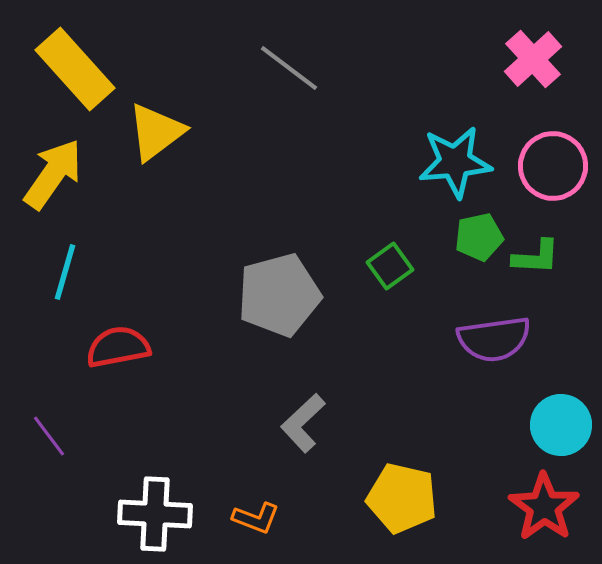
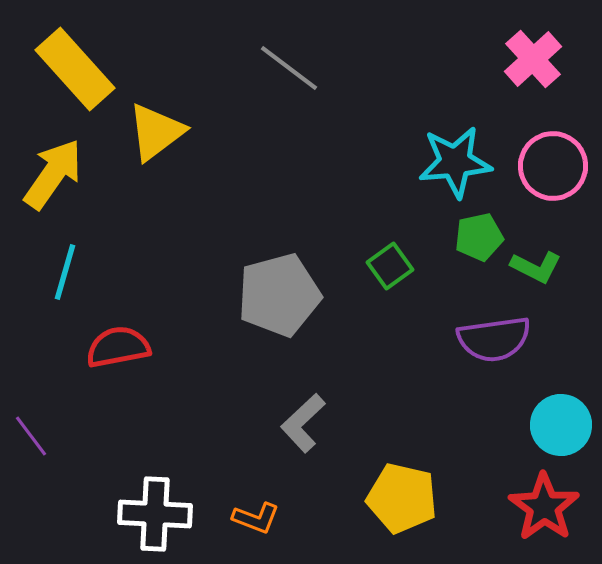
green L-shape: moved 10 px down; rotated 24 degrees clockwise
purple line: moved 18 px left
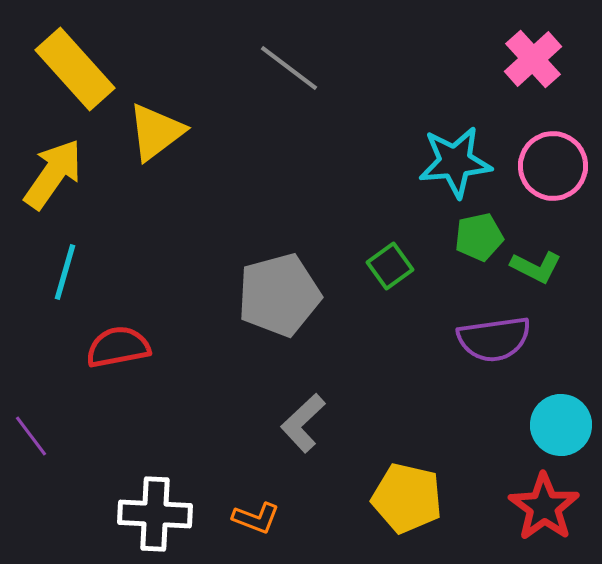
yellow pentagon: moved 5 px right
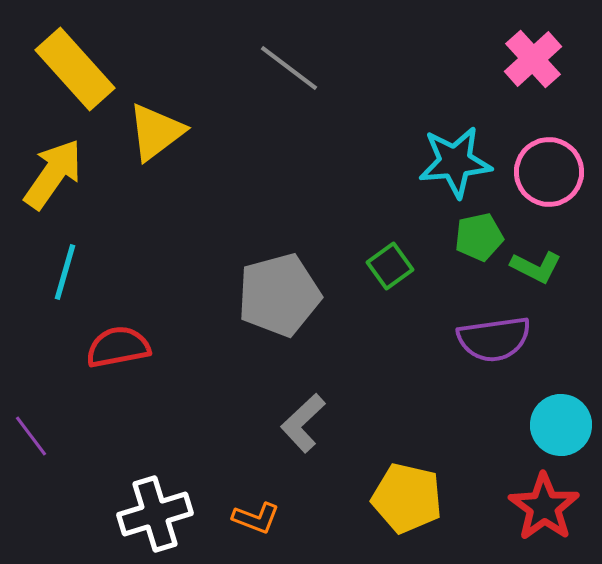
pink circle: moved 4 px left, 6 px down
white cross: rotated 20 degrees counterclockwise
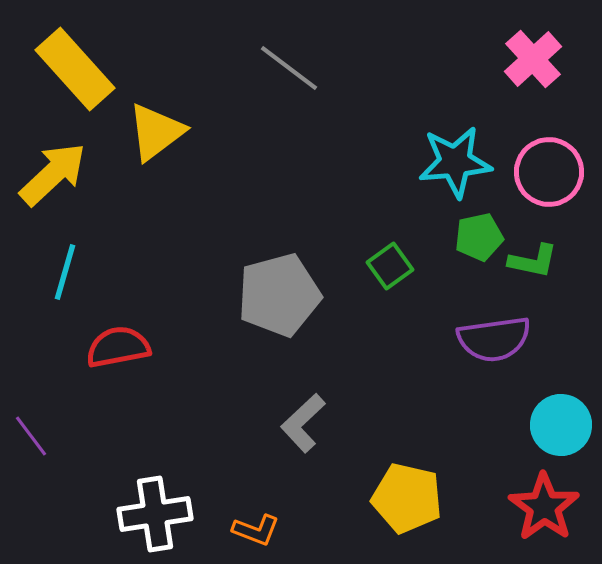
yellow arrow: rotated 12 degrees clockwise
green L-shape: moved 3 px left, 6 px up; rotated 15 degrees counterclockwise
white cross: rotated 8 degrees clockwise
orange L-shape: moved 12 px down
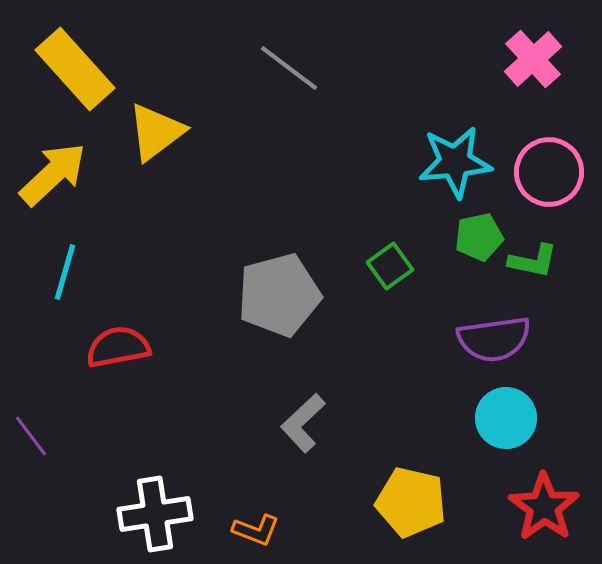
cyan circle: moved 55 px left, 7 px up
yellow pentagon: moved 4 px right, 4 px down
